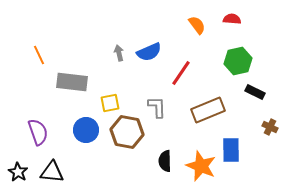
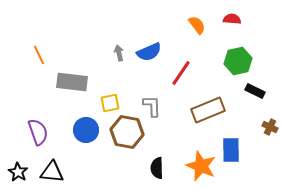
black rectangle: moved 1 px up
gray L-shape: moved 5 px left, 1 px up
black semicircle: moved 8 px left, 7 px down
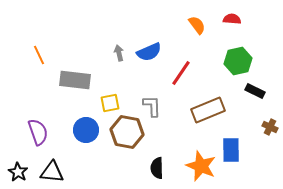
gray rectangle: moved 3 px right, 2 px up
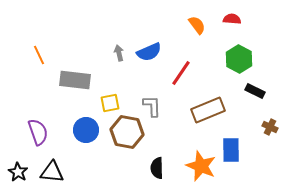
green hexagon: moved 1 px right, 2 px up; rotated 20 degrees counterclockwise
